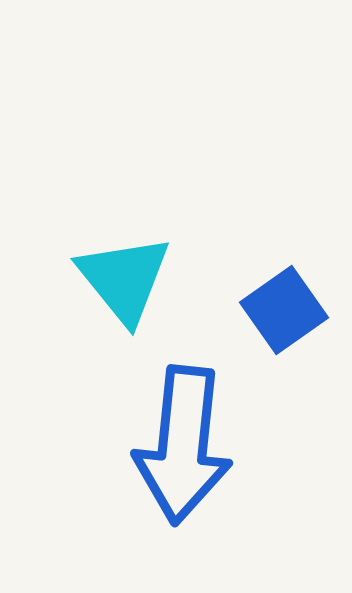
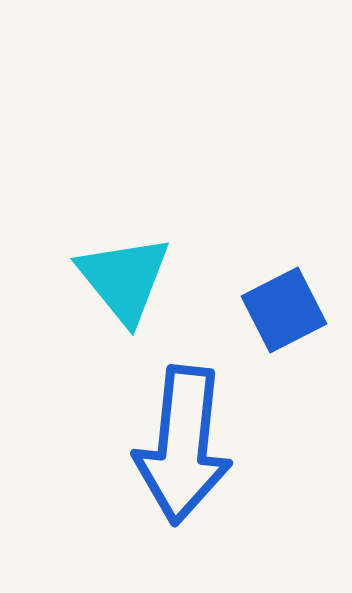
blue square: rotated 8 degrees clockwise
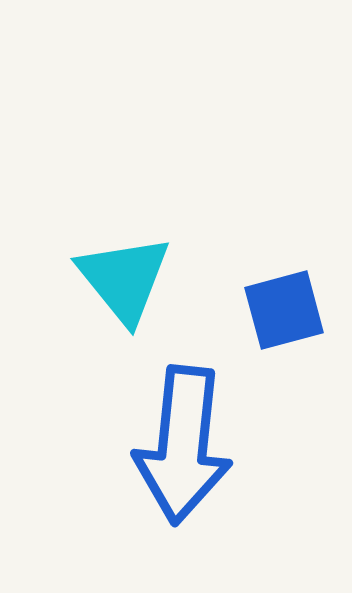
blue square: rotated 12 degrees clockwise
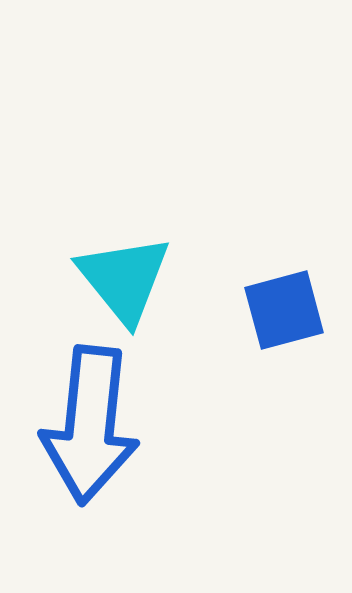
blue arrow: moved 93 px left, 20 px up
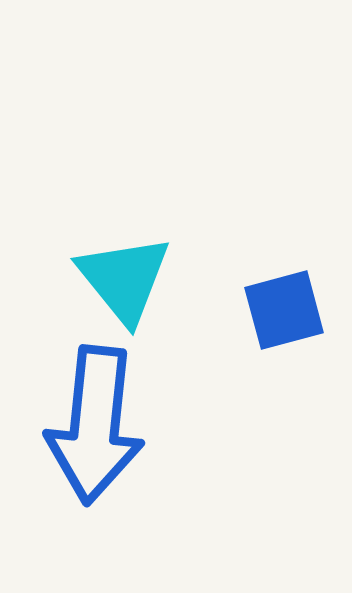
blue arrow: moved 5 px right
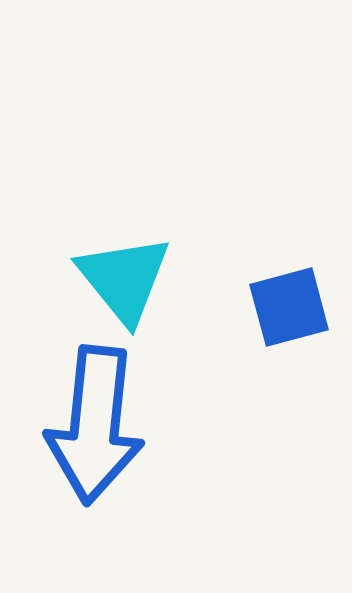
blue square: moved 5 px right, 3 px up
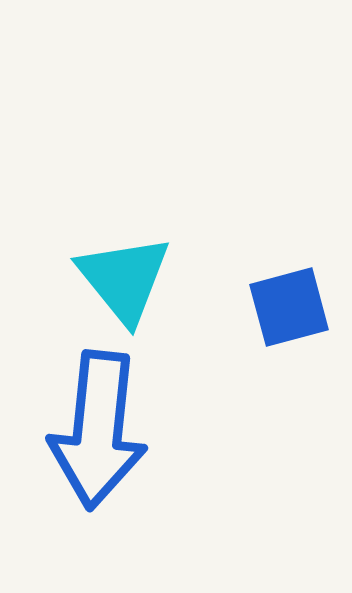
blue arrow: moved 3 px right, 5 px down
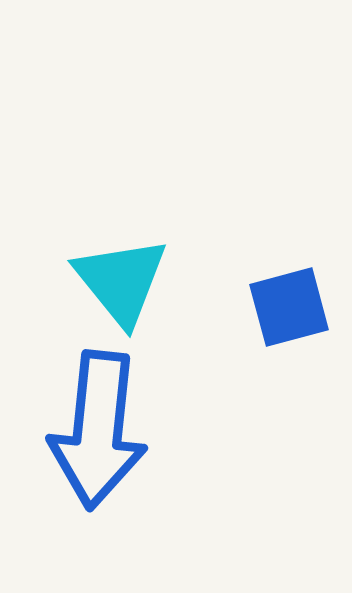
cyan triangle: moved 3 px left, 2 px down
